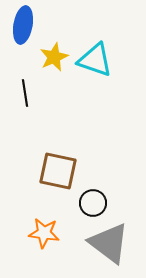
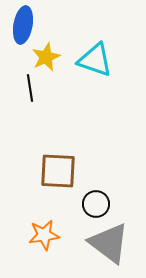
yellow star: moved 8 px left
black line: moved 5 px right, 5 px up
brown square: rotated 9 degrees counterclockwise
black circle: moved 3 px right, 1 px down
orange star: moved 2 px down; rotated 16 degrees counterclockwise
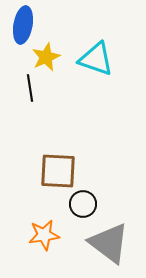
cyan triangle: moved 1 px right, 1 px up
black circle: moved 13 px left
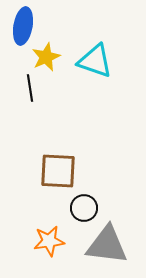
blue ellipse: moved 1 px down
cyan triangle: moved 1 px left, 2 px down
black circle: moved 1 px right, 4 px down
orange star: moved 5 px right, 6 px down
gray triangle: moved 2 px left, 2 px down; rotated 30 degrees counterclockwise
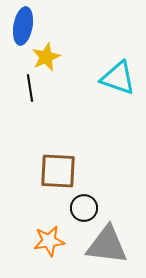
cyan triangle: moved 23 px right, 17 px down
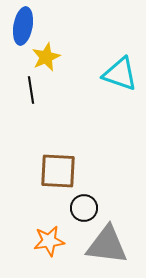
cyan triangle: moved 2 px right, 4 px up
black line: moved 1 px right, 2 px down
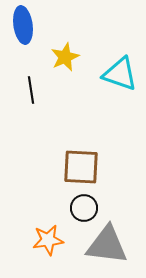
blue ellipse: moved 1 px up; rotated 18 degrees counterclockwise
yellow star: moved 19 px right
brown square: moved 23 px right, 4 px up
orange star: moved 1 px left, 1 px up
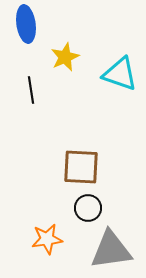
blue ellipse: moved 3 px right, 1 px up
black circle: moved 4 px right
orange star: moved 1 px left, 1 px up
gray triangle: moved 4 px right, 5 px down; rotated 15 degrees counterclockwise
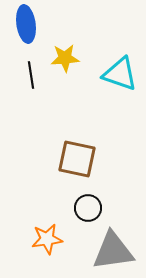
yellow star: moved 1 px down; rotated 20 degrees clockwise
black line: moved 15 px up
brown square: moved 4 px left, 8 px up; rotated 9 degrees clockwise
gray triangle: moved 2 px right, 1 px down
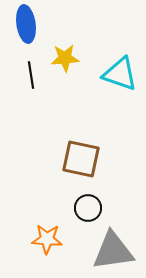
brown square: moved 4 px right
orange star: rotated 12 degrees clockwise
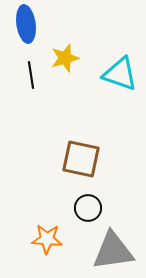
yellow star: rotated 12 degrees counterclockwise
